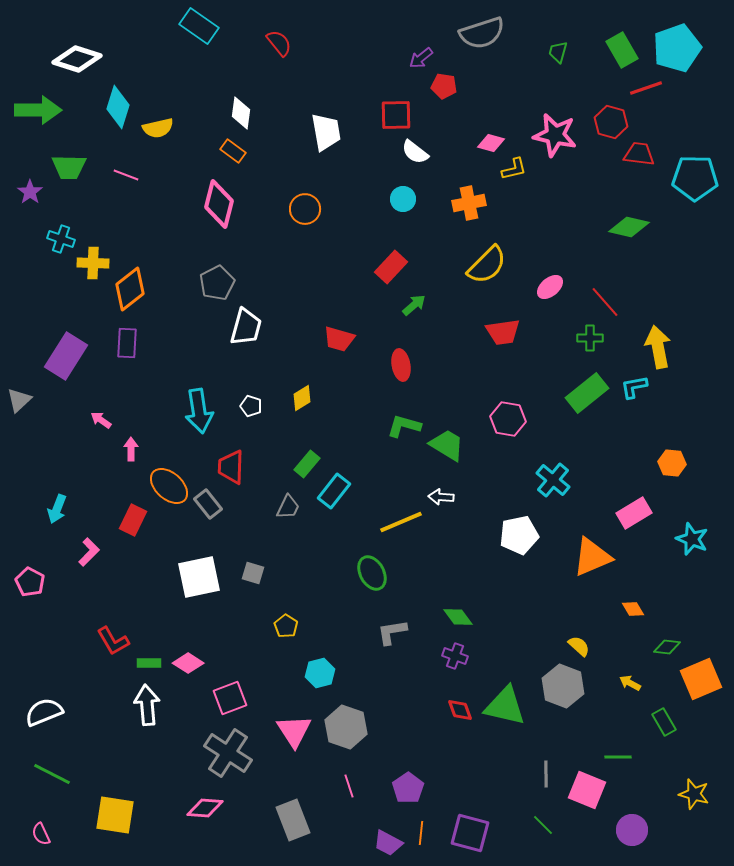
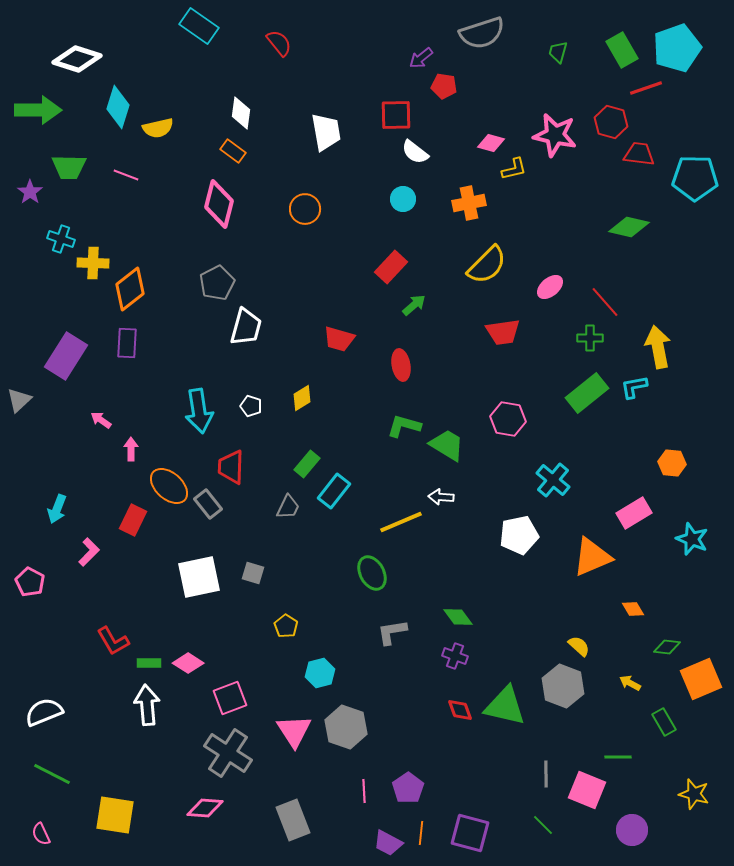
pink line at (349, 786): moved 15 px right, 5 px down; rotated 15 degrees clockwise
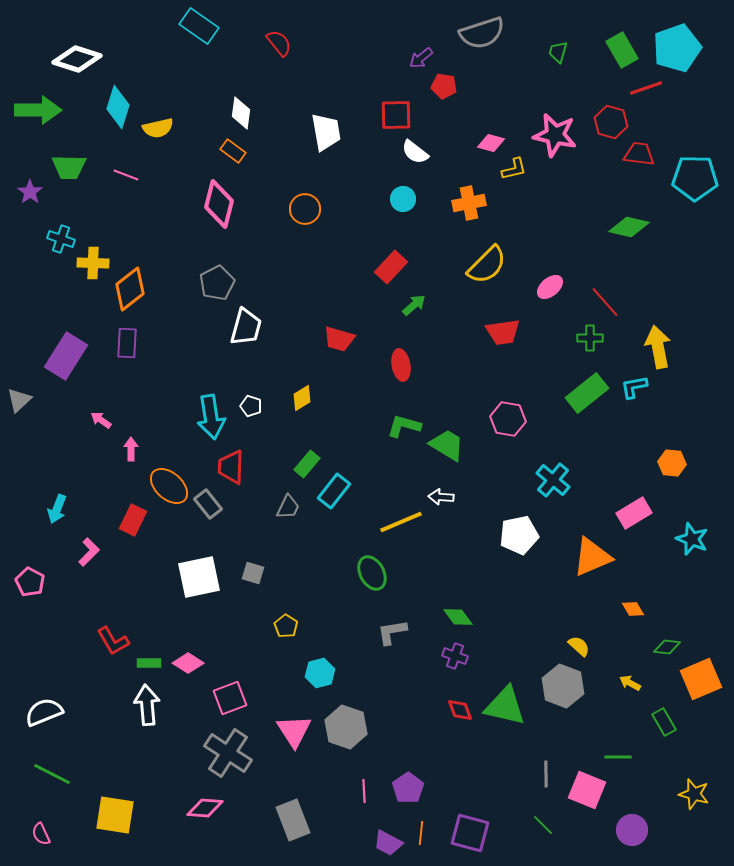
cyan arrow at (199, 411): moved 12 px right, 6 px down
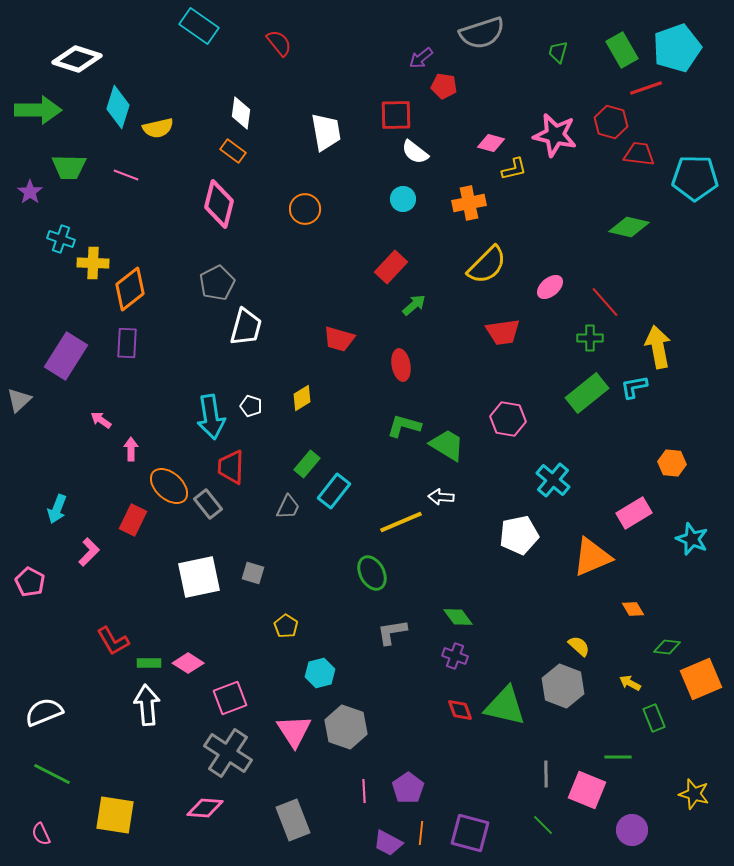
green rectangle at (664, 722): moved 10 px left, 4 px up; rotated 8 degrees clockwise
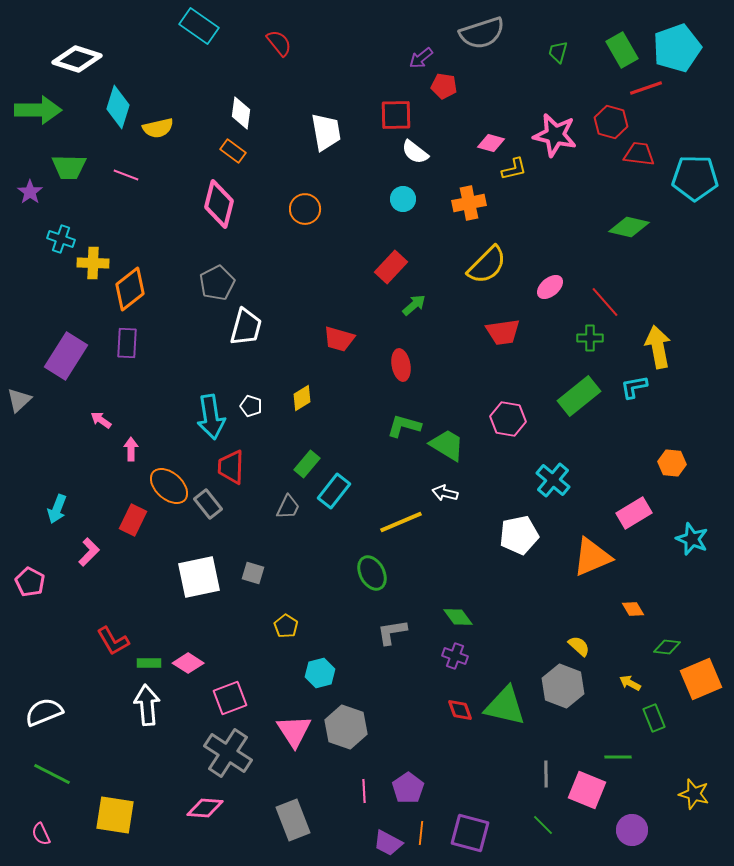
green rectangle at (587, 393): moved 8 px left, 3 px down
white arrow at (441, 497): moved 4 px right, 4 px up; rotated 10 degrees clockwise
